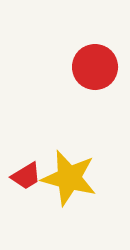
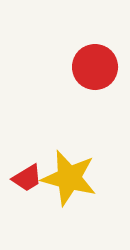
red trapezoid: moved 1 px right, 2 px down
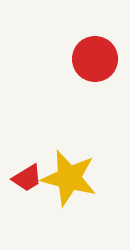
red circle: moved 8 px up
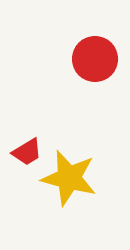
red trapezoid: moved 26 px up
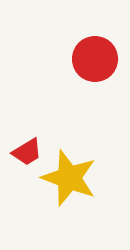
yellow star: rotated 6 degrees clockwise
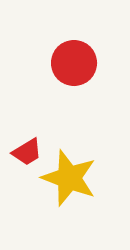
red circle: moved 21 px left, 4 px down
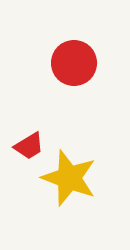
red trapezoid: moved 2 px right, 6 px up
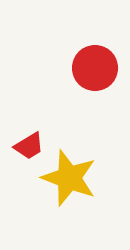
red circle: moved 21 px right, 5 px down
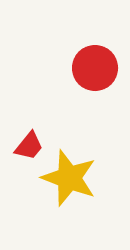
red trapezoid: rotated 20 degrees counterclockwise
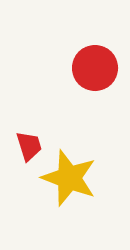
red trapezoid: rotated 56 degrees counterclockwise
